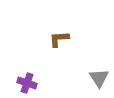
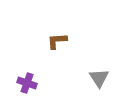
brown L-shape: moved 2 px left, 2 px down
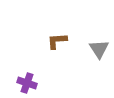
gray triangle: moved 29 px up
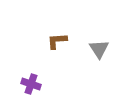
purple cross: moved 4 px right, 1 px down
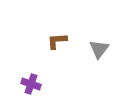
gray triangle: rotated 10 degrees clockwise
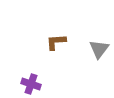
brown L-shape: moved 1 px left, 1 px down
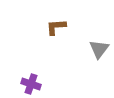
brown L-shape: moved 15 px up
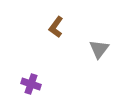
brown L-shape: rotated 50 degrees counterclockwise
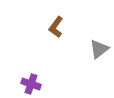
gray triangle: rotated 15 degrees clockwise
